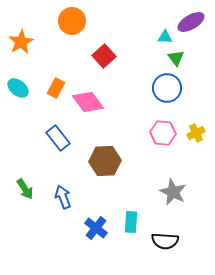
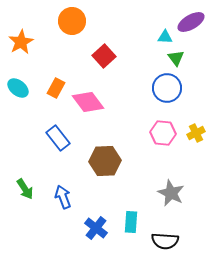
gray star: moved 2 px left, 1 px down
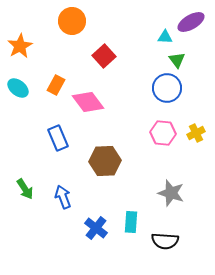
orange star: moved 1 px left, 4 px down
green triangle: moved 1 px right, 2 px down
orange rectangle: moved 3 px up
blue rectangle: rotated 15 degrees clockwise
gray star: rotated 8 degrees counterclockwise
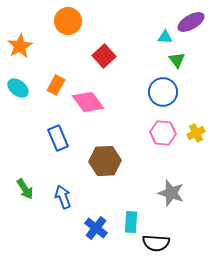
orange circle: moved 4 px left
blue circle: moved 4 px left, 4 px down
black semicircle: moved 9 px left, 2 px down
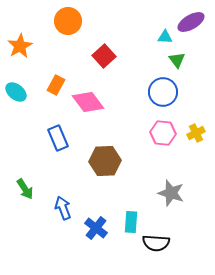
cyan ellipse: moved 2 px left, 4 px down
blue arrow: moved 11 px down
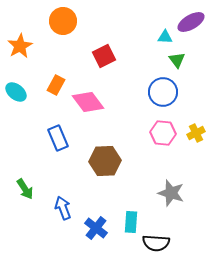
orange circle: moved 5 px left
red square: rotated 15 degrees clockwise
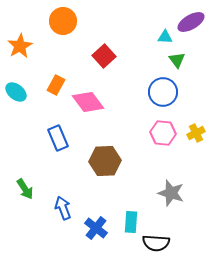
red square: rotated 15 degrees counterclockwise
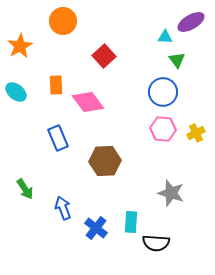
orange rectangle: rotated 30 degrees counterclockwise
pink hexagon: moved 4 px up
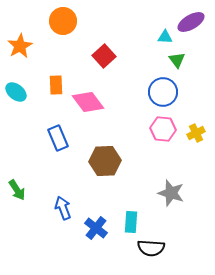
green arrow: moved 8 px left, 1 px down
black semicircle: moved 5 px left, 5 px down
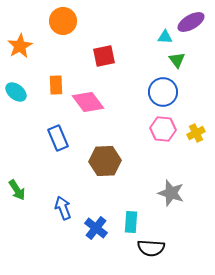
red square: rotated 30 degrees clockwise
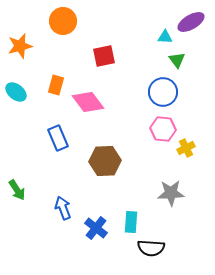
orange star: rotated 15 degrees clockwise
orange rectangle: rotated 18 degrees clockwise
yellow cross: moved 10 px left, 15 px down
gray star: rotated 20 degrees counterclockwise
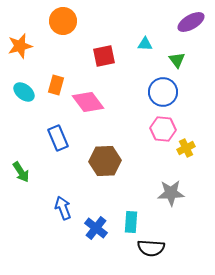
cyan triangle: moved 20 px left, 7 px down
cyan ellipse: moved 8 px right
green arrow: moved 4 px right, 18 px up
